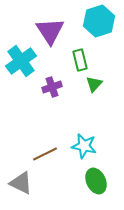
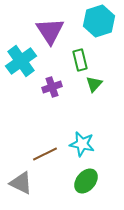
cyan star: moved 2 px left, 2 px up
green ellipse: moved 10 px left; rotated 65 degrees clockwise
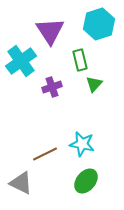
cyan hexagon: moved 3 px down
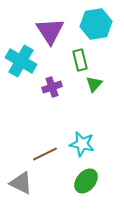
cyan hexagon: moved 3 px left; rotated 8 degrees clockwise
cyan cross: rotated 24 degrees counterclockwise
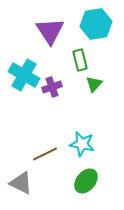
cyan cross: moved 3 px right, 14 px down
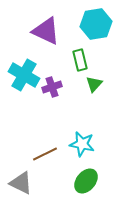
purple triangle: moved 4 px left; rotated 32 degrees counterclockwise
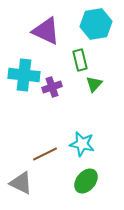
cyan cross: rotated 24 degrees counterclockwise
